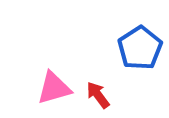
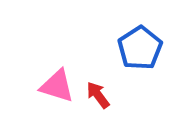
pink triangle: moved 3 px right, 2 px up; rotated 33 degrees clockwise
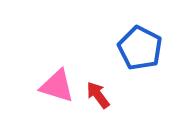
blue pentagon: rotated 12 degrees counterclockwise
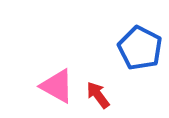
pink triangle: rotated 12 degrees clockwise
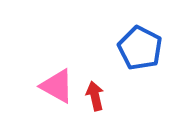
red arrow: moved 3 px left, 1 px down; rotated 24 degrees clockwise
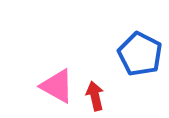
blue pentagon: moved 6 px down
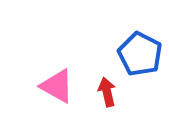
red arrow: moved 12 px right, 4 px up
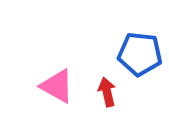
blue pentagon: rotated 21 degrees counterclockwise
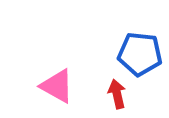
red arrow: moved 10 px right, 2 px down
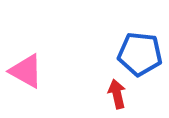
pink triangle: moved 31 px left, 15 px up
